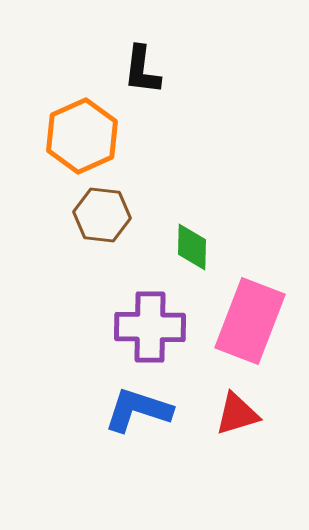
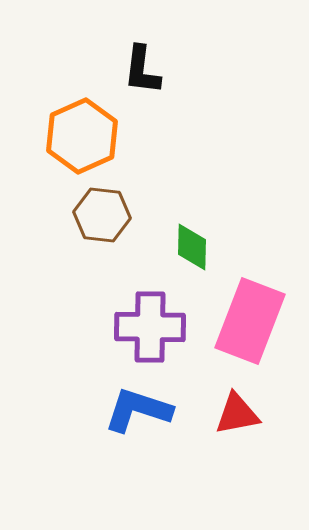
red triangle: rotated 6 degrees clockwise
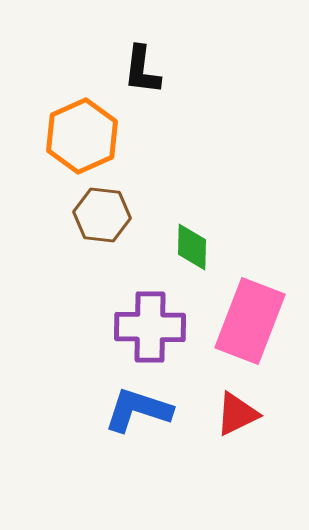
red triangle: rotated 15 degrees counterclockwise
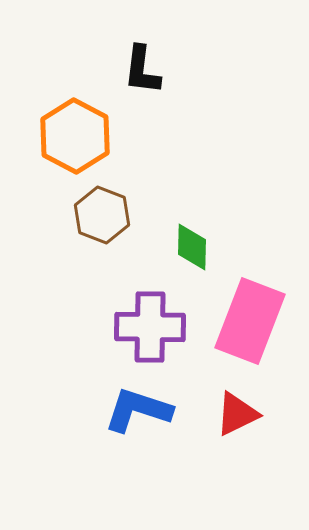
orange hexagon: moved 7 px left; rotated 8 degrees counterclockwise
brown hexagon: rotated 14 degrees clockwise
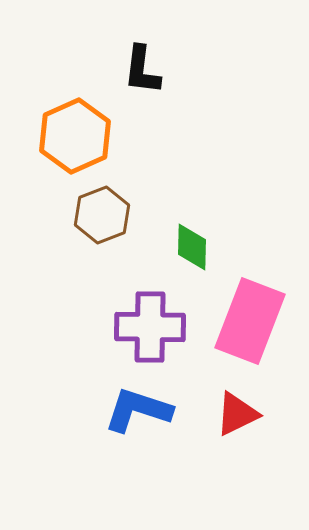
orange hexagon: rotated 8 degrees clockwise
brown hexagon: rotated 18 degrees clockwise
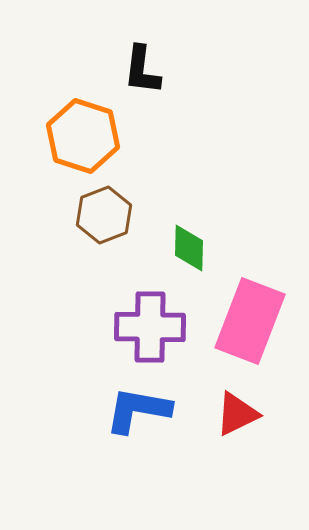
orange hexagon: moved 8 px right; rotated 18 degrees counterclockwise
brown hexagon: moved 2 px right
green diamond: moved 3 px left, 1 px down
blue L-shape: rotated 8 degrees counterclockwise
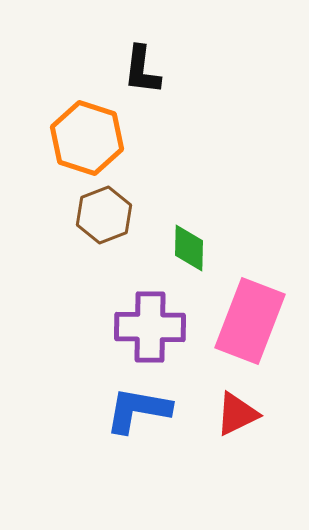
orange hexagon: moved 4 px right, 2 px down
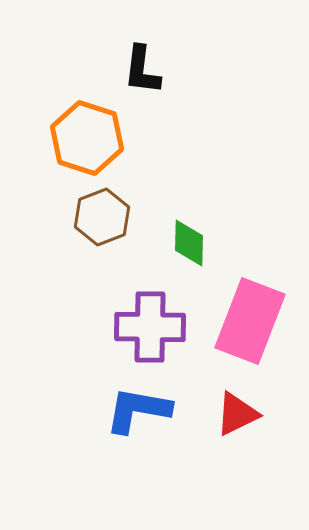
brown hexagon: moved 2 px left, 2 px down
green diamond: moved 5 px up
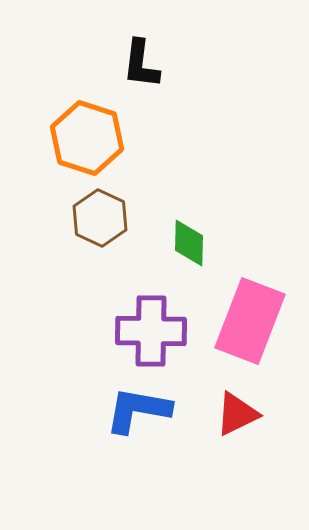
black L-shape: moved 1 px left, 6 px up
brown hexagon: moved 2 px left, 1 px down; rotated 14 degrees counterclockwise
purple cross: moved 1 px right, 4 px down
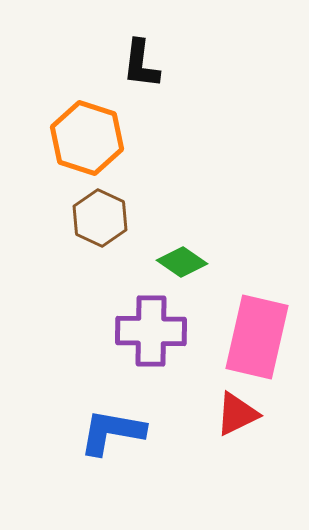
green diamond: moved 7 px left, 19 px down; rotated 57 degrees counterclockwise
pink rectangle: moved 7 px right, 16 px down; rotated 8 degrees counterclockwise
blue L-shape: moved 26 px left, 22 px down
